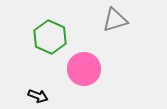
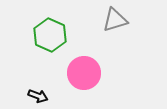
green hexagon: moved 2 px up
pink circle: moved 4 px down
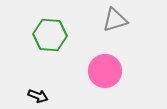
green hexagon: rotated 20 degrees counterclockwise
pink circle: moved 21 px right, 2 px up
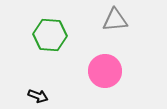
gray triangle: rotated 12 degrees clockwise
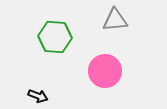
green hexagon: moved 5 px right, 2 px down
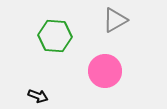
gray triangle: rotated 24 degrees counterclockwise
green hexagon: moved 1 px up
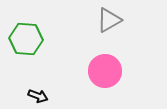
gray triangle: moved 6 px left
green hexagon: moved 29 px left, 3 px down
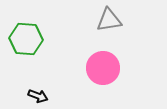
gray triangle: rotated 20 degrees clockwise
pink circle: moved 2 px left, 3 px up
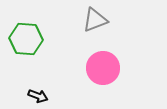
gray triangle: moved 14 px left; rotated 12 degrees counterclockwise
